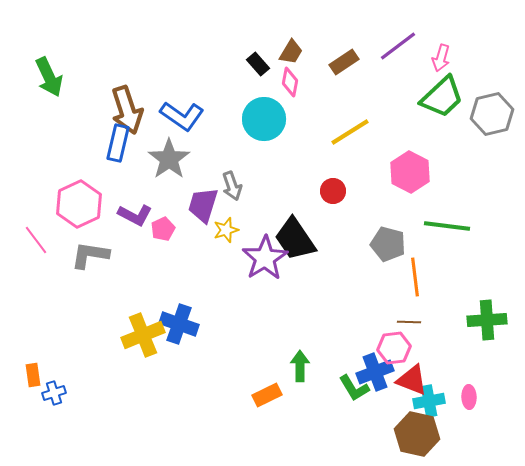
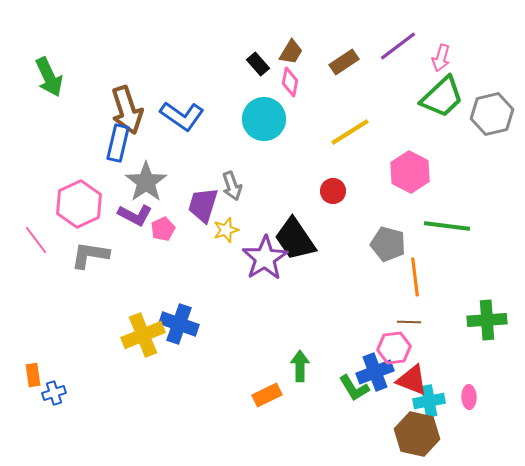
gray star at (169, 159): moved 23 px left, 23 px down
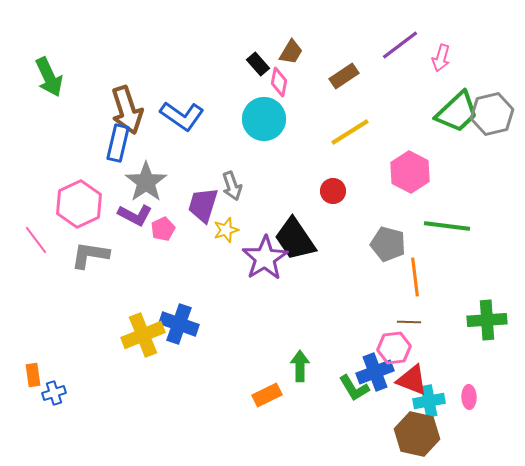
purple line at (398, 46): moved 2 px right, 1 px up
brown rectangle at (344, 62): moved 14 px down
pink diamond at (290, 82): moved 11 px left
green trapezoid at (442, 97): moved 15 px right, 15 px down
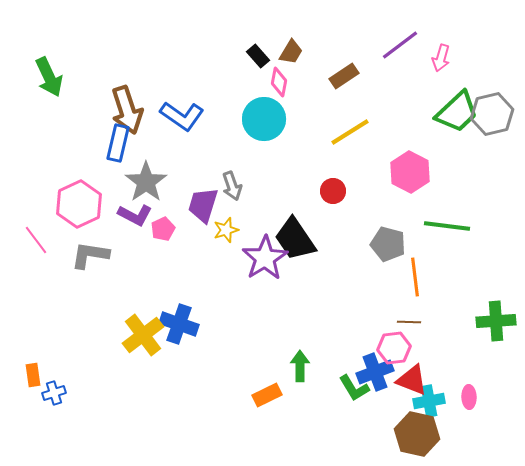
black rectangle at (258, 64): moved 8 px up
green cross at (487, 320): moved 9 px right, 1 px down
yellow cross at (143, 335): rotated 15 degrees counterclockwise
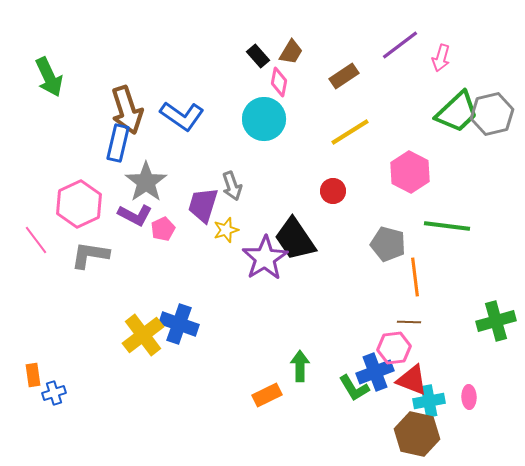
green cross at (496, 321): rotated 12 degrees counterclockwise
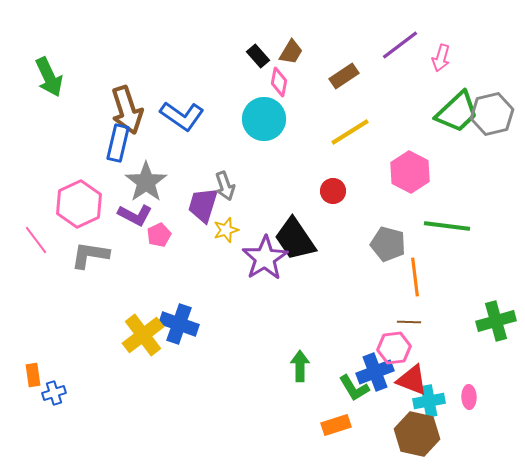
gray arrow at (232, 186): moved 7 px left
pink pentagon at (163, 229): moved 4 px left, 6 px down
orange rectangle at (267, 395): moved 69 px right, 30 px down; rotated 8 degrees clockwise
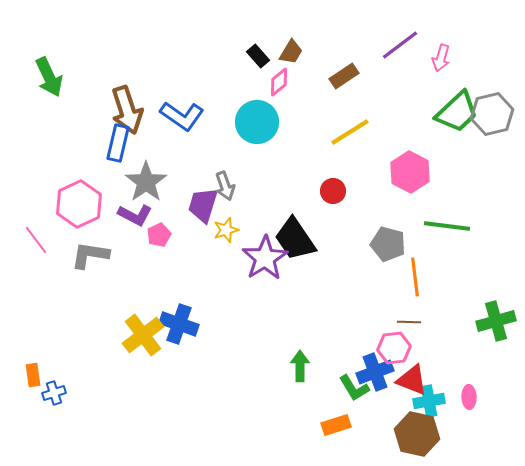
pink diamond at (279, 82): rotated 40 degrees clockwise
cyan circle at (264, 119): moved 7 px left, 3 px down
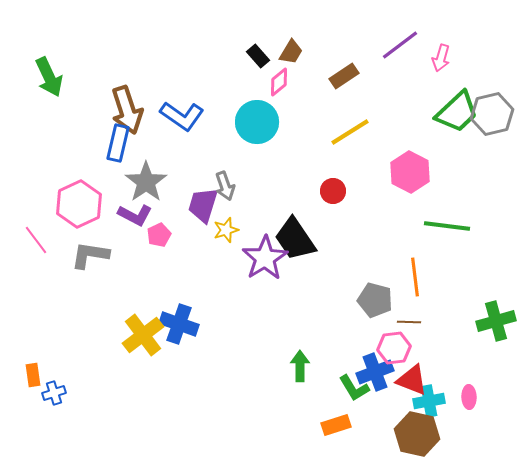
gray pentagon at (388, 244): moved 13 px left, 56 px down
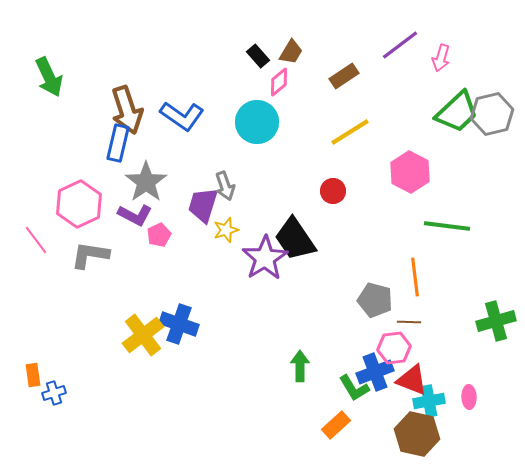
orange rectangle at (336, 425): rotated 24 degrees counterclockwise
